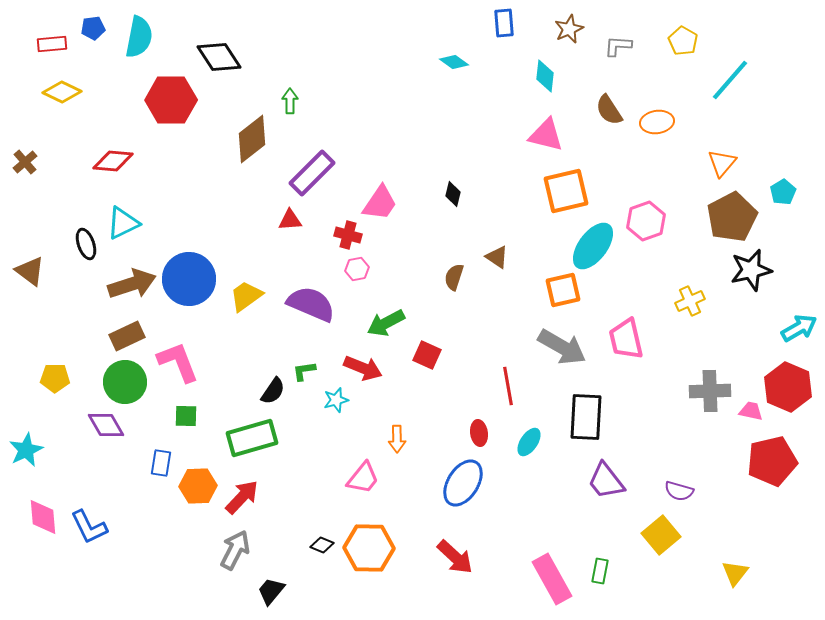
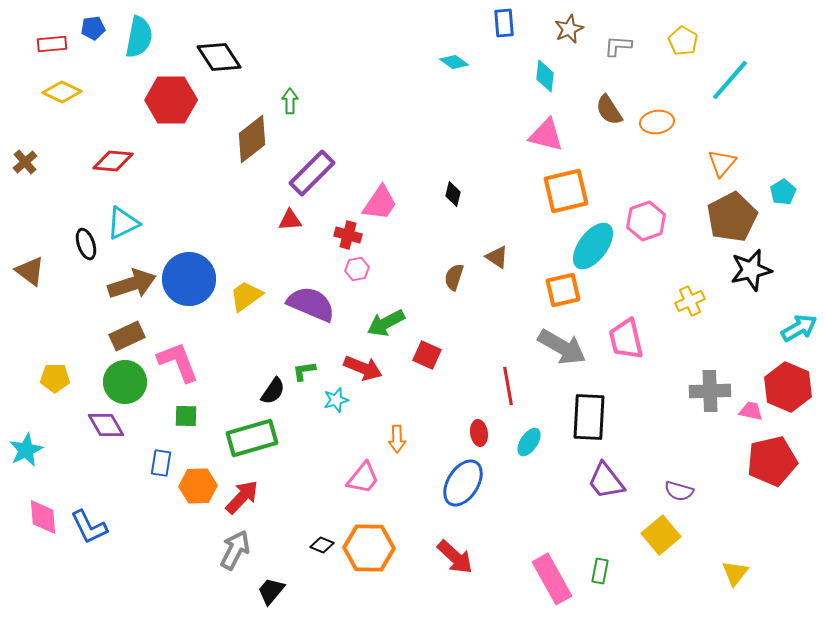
black rectangle at (586, 417): moved 3 px right
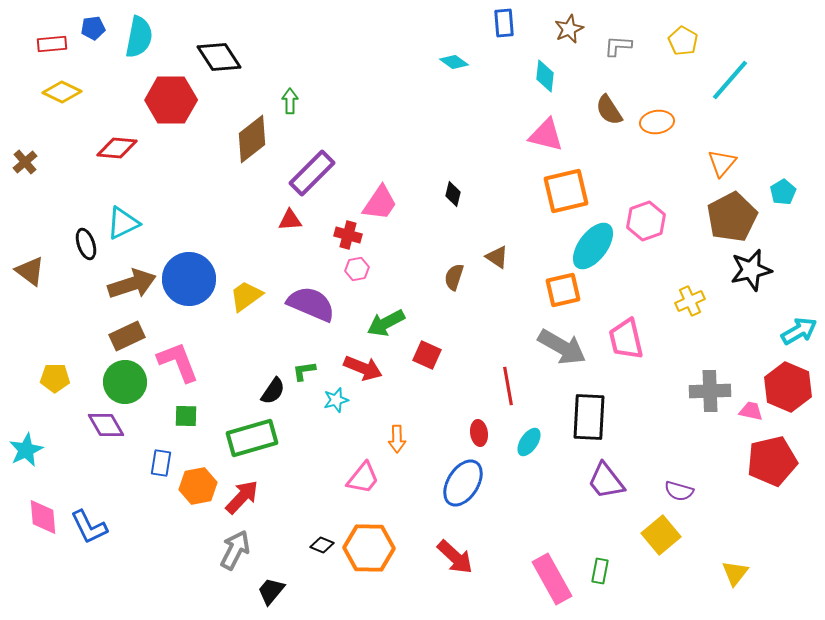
red diamond at (113, 161): moved 4 px right, 13 px up
cyan arrow at (799, 328): moved 3 px down
orange hexagon at (198, 486): rotated 9 degrees counterclockwise
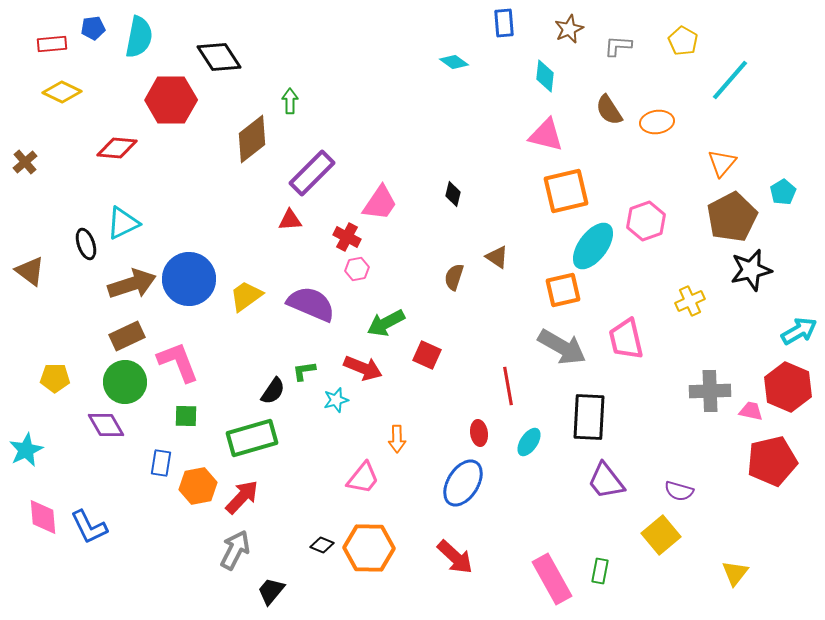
red cross at (348, 235): moved 1 px left, 2 px down; rotated 12 degrees clockwise
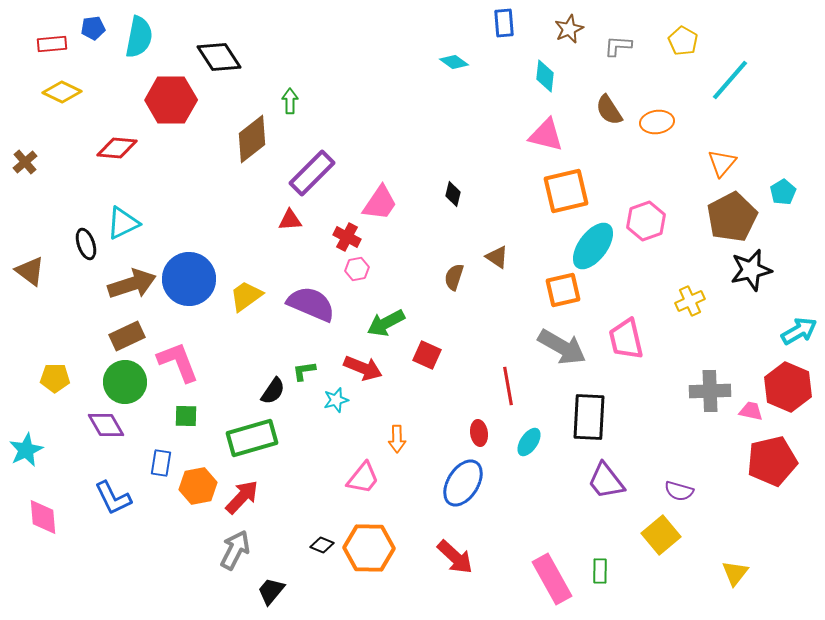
blue L-shape at (89, 527): moved 24 px right, 29 px up
green rectangle at (600, 571): rotated 10 degrees counterclockwise
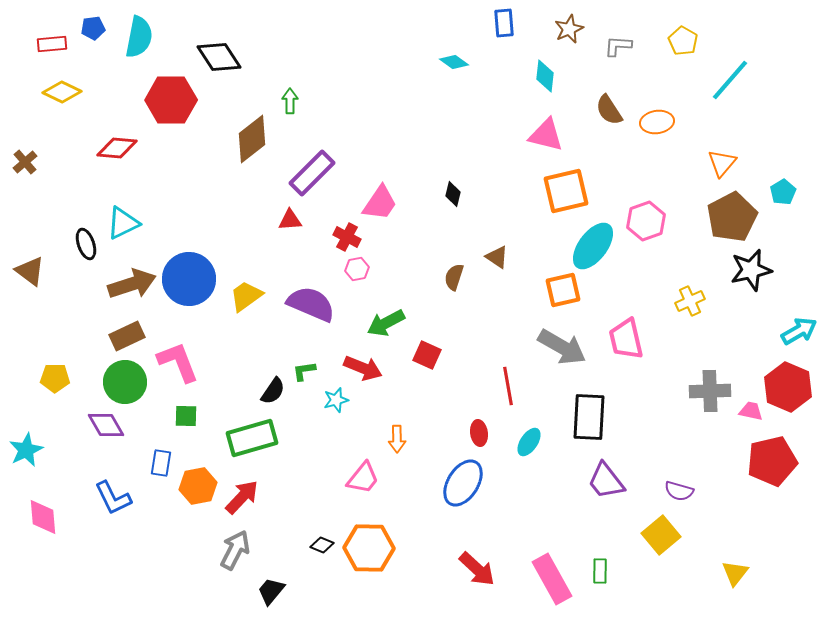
red arrow at (455, 557): moved 22 px right, 12 px down
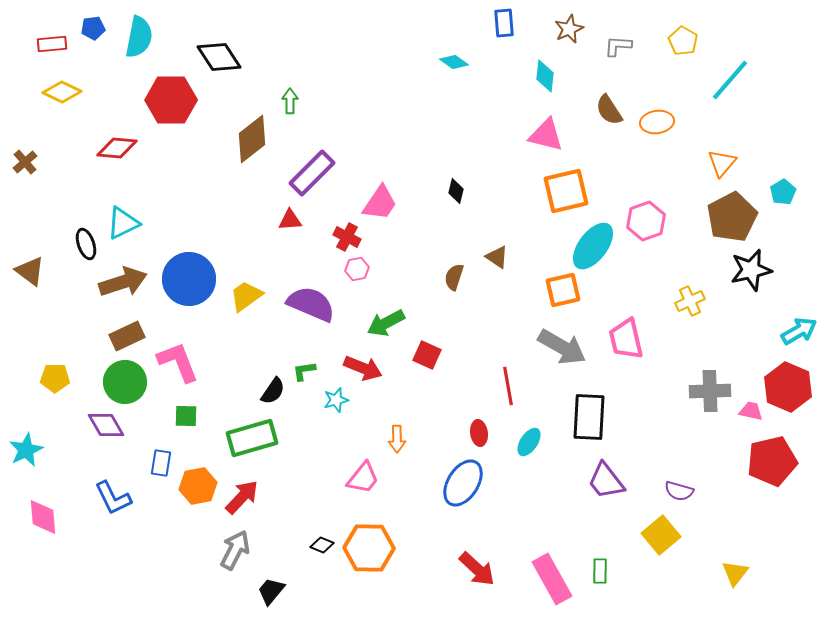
black diamond at (453, 194): moved 3 px right, 3 px up
brown arrow at (132, 284): moved 9 px left, 2 px up
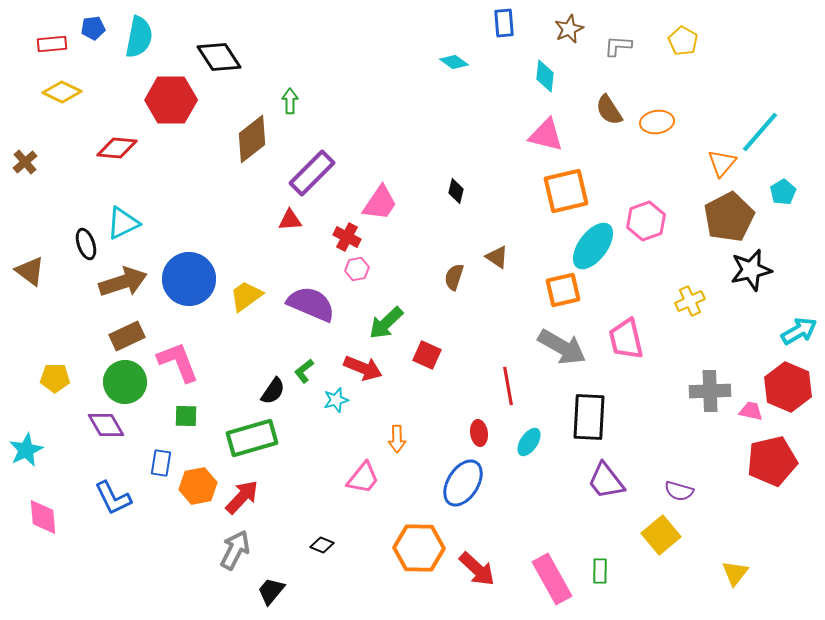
cyan line at (730, 80): moved 30 px right, 52 px down
brown pentagon at (732, 217): moved 3 px left
green arrow at (386, 323): rotated 15 degrees counterclockwise
green L-shape at (304, 371): rotated 30 degrees counterclockwise
orange hexagon at (369, 548): moved 50 px right
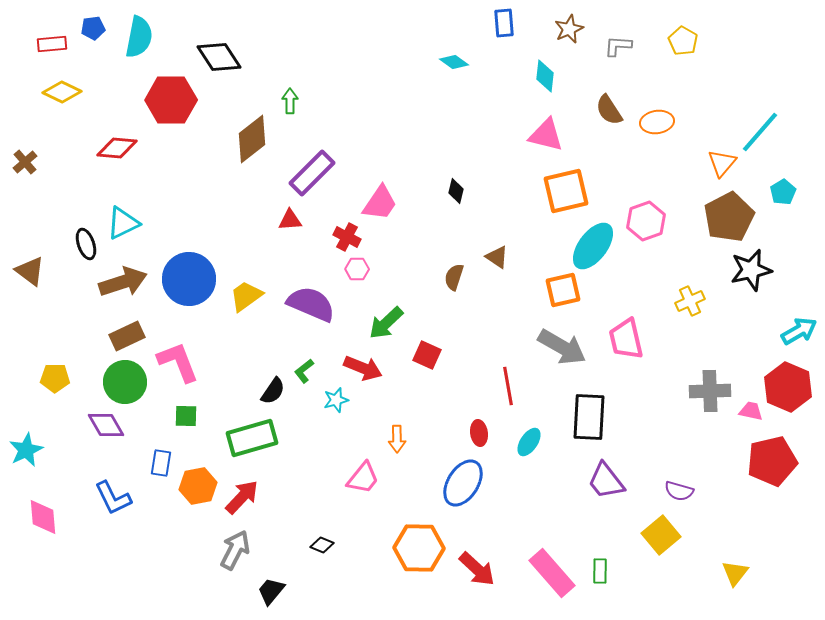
pink hexagon at (357, 269): rotated 10 degrees clockwise
pink rectangle at (552, 579): moved 6 px up; rotated 12 degrees counterclockwise
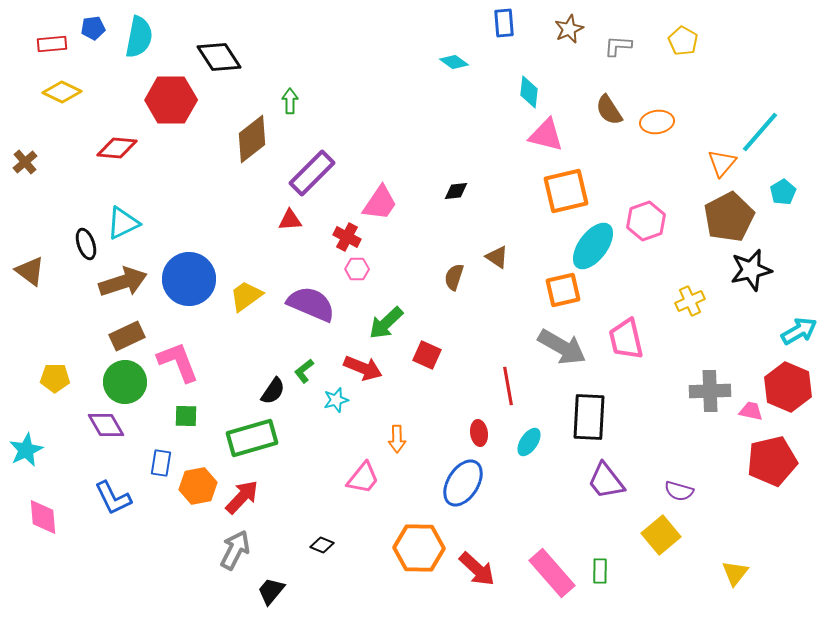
cyan diamond at (545, 76): moved 16 px left, 16 px down
black diamond at (456, 191): rotated 70 degrees clockwise
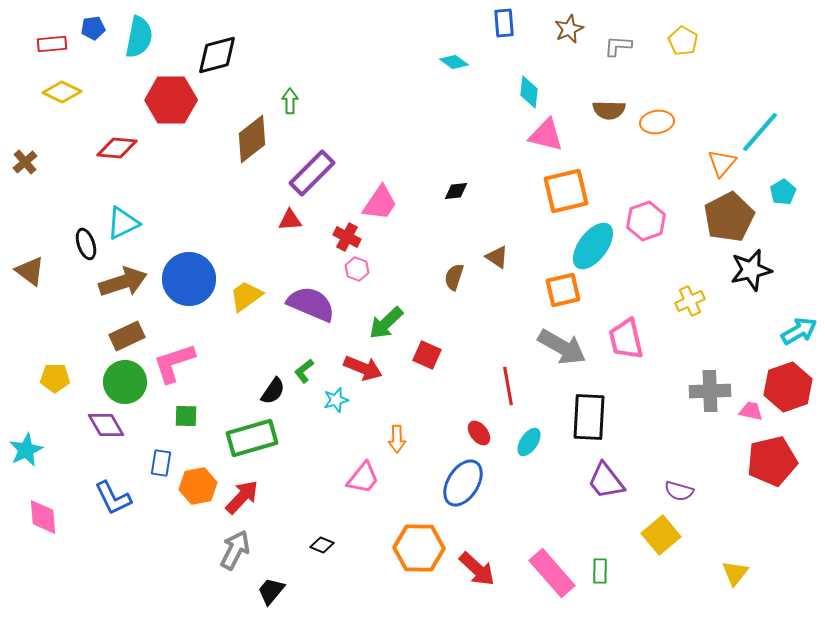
black diamond at (219, 57): moved 2 px left, 2 px up; rotated 72 degrees counterclockwise
brown semicircle at (609, 110): rotated 56 degrees counterclockwise
pink hexagon at (357, 269): rotated 20 degrees clockwise
pink L-shape at (178, 362): moved 4 px left, 1 px down; rotated 87 degrees counterclockwise
red hexagon at (788, 387): rotated 18 degrees clockwise
red ellipse at (479, 433): rotated 30 degrees counterclockwise
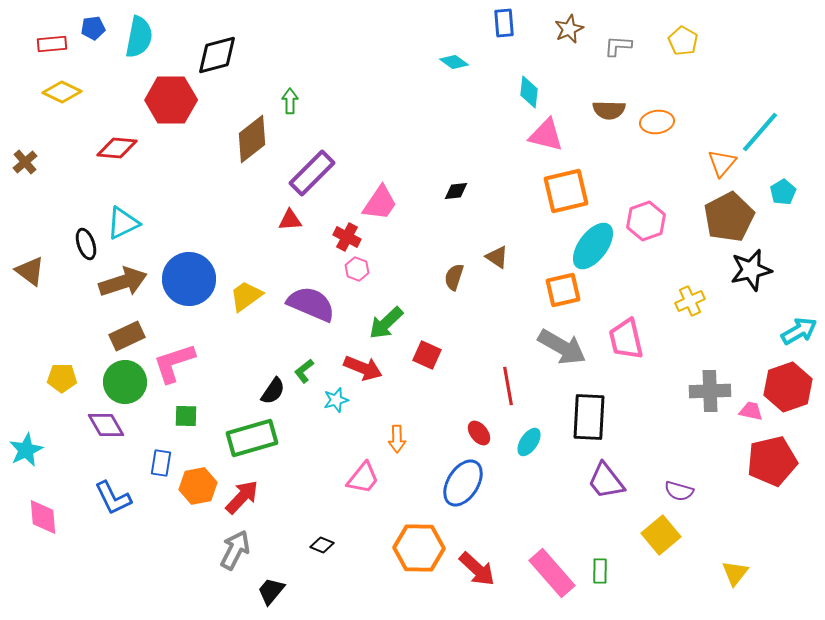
yellow pentagon at (55, 378): moved 7 px right
